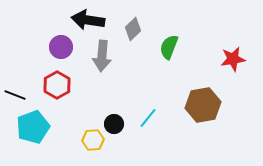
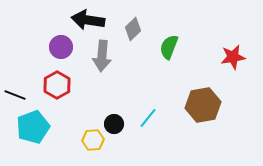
red star: moved 2 px up
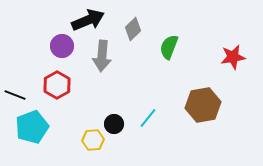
black arrow: rotated 148 degrees clockwise
purple circle: moved 1 px right, 1 px up
cyan pentagon: moved 1 px left
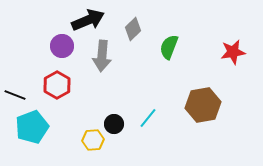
red star: moved 5 px up
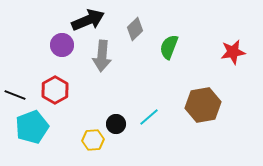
gray diamond: moved 2 px right
purple circle: moved 1 px up
red hexagon: moved 2 px left, 5 px down
cyan line: moved 1 px right, 1 px up; rotated 10 degrees clockwise
black circle: moved 2 px right
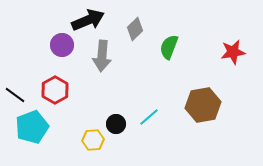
black line: rotated 15 degrees clockwise
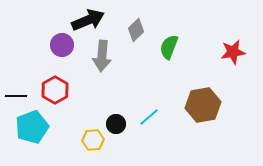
gray diamond: moved 1 px right, 1 px down
black line: moved 1 px right, 1 px down; rotated 35 degrees counterclockwise
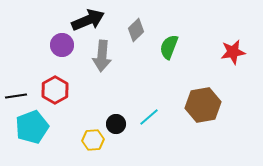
black line: rotated 10 degrees counterclockwise
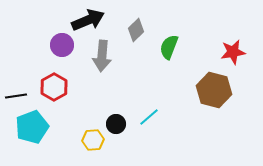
red hexagon: moved 1 px left, 3 px up
brown hexagon: moved 11 px right, 15 px up; rotated 24 degrees clockwise
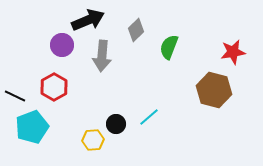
black line: moved 1 px left; rotated 35 degrees clockwise
